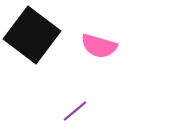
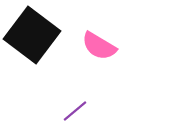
pink semicircle: rotated 15 degrees clockwise
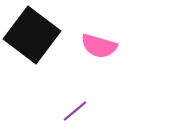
pink semicircle: rotated 15 degrees counterclockwise
